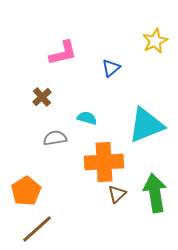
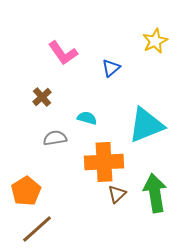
pink L-shape: rotated 68 degrees clockwise
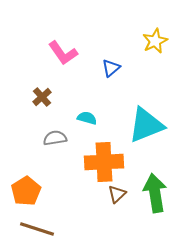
brown line: rotated 60 degrees clockwise
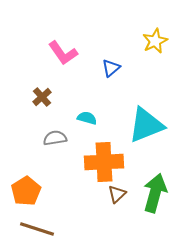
green arrow: rotated 24 degrees clockwise
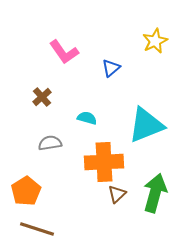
pink L-shape: moved 1 px right, 1 px up
gray semicircle: moved 5 px left, 5 px down
